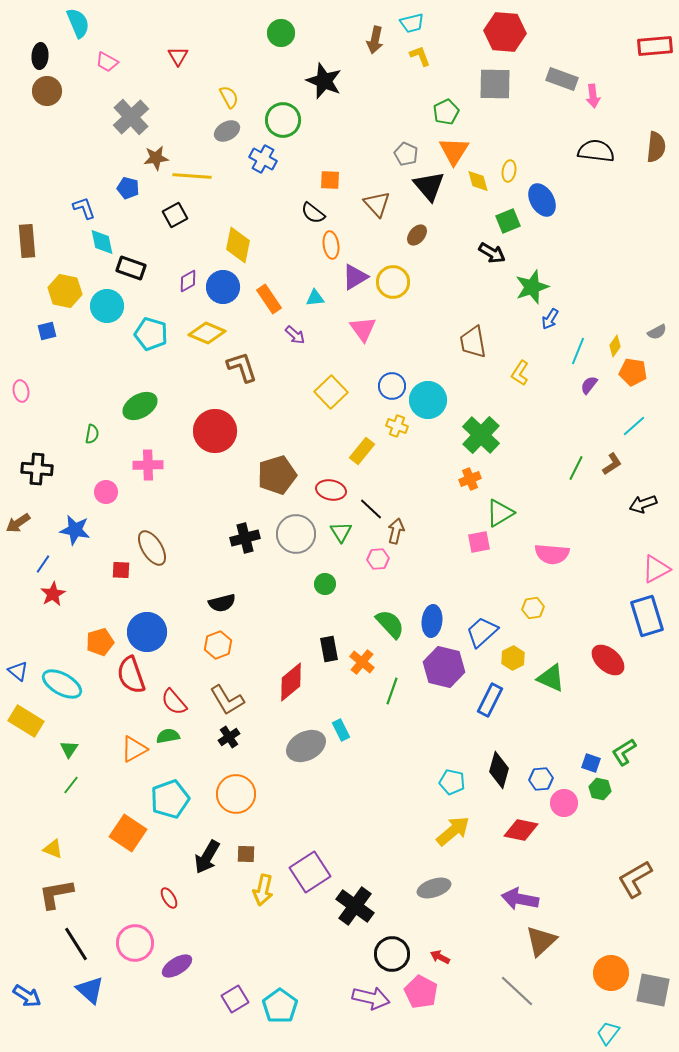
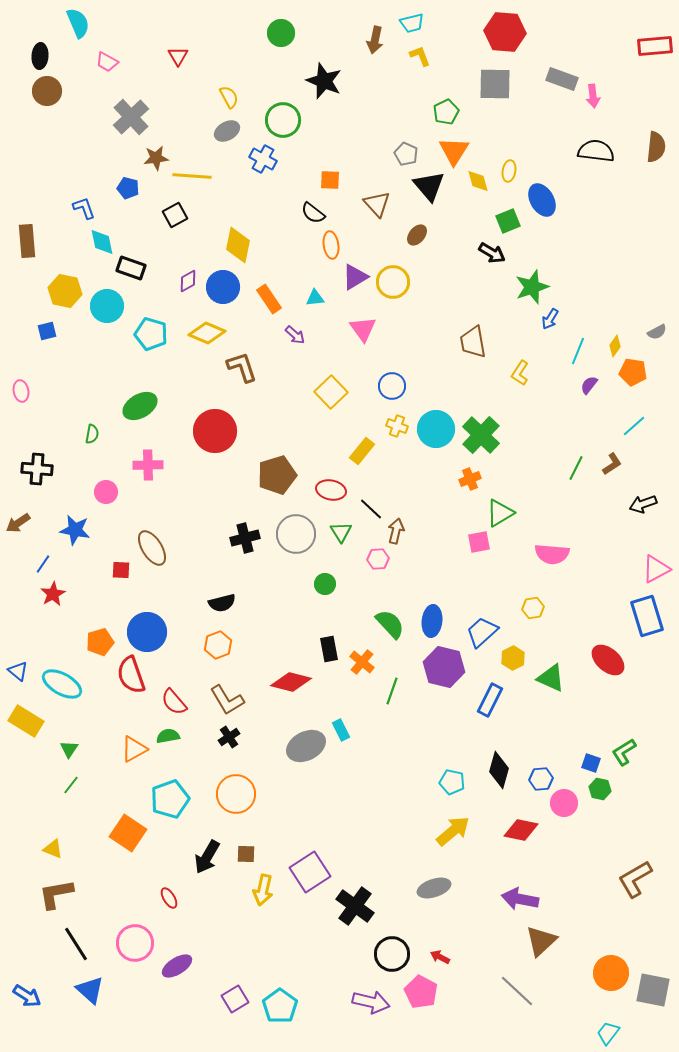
cyan circle at (428, 400): moved 8 px right, 29 px down
red diamond at (291, 682): rotated 54 degrees clockwise
purple arrow at (371, 998): moved 4 px down
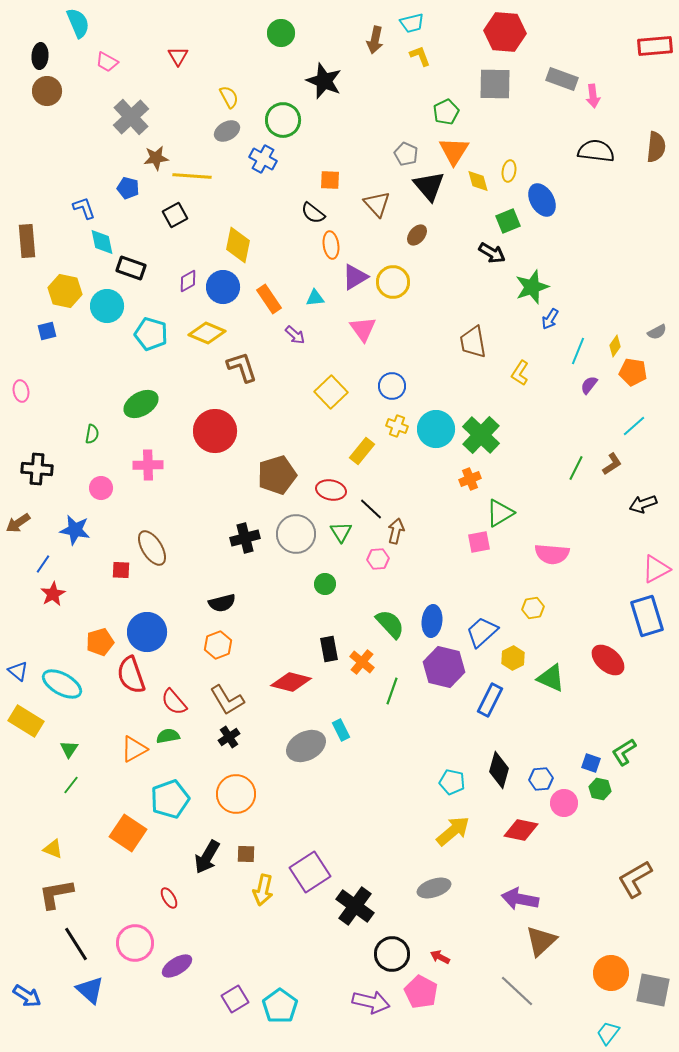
green ellipse at (140, 406): moved 1 px right, 2 px up
pink circle at (106, 492): moved 5 px left, 4 px up
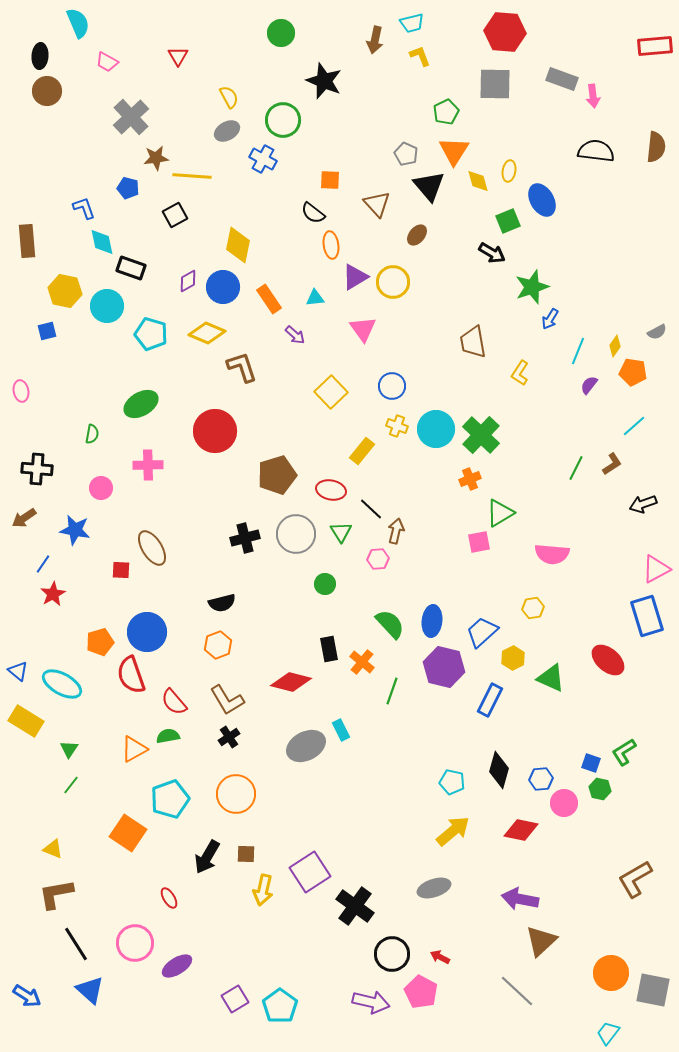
brown arrow at (18, 523): moved 6 px right, 5 px up
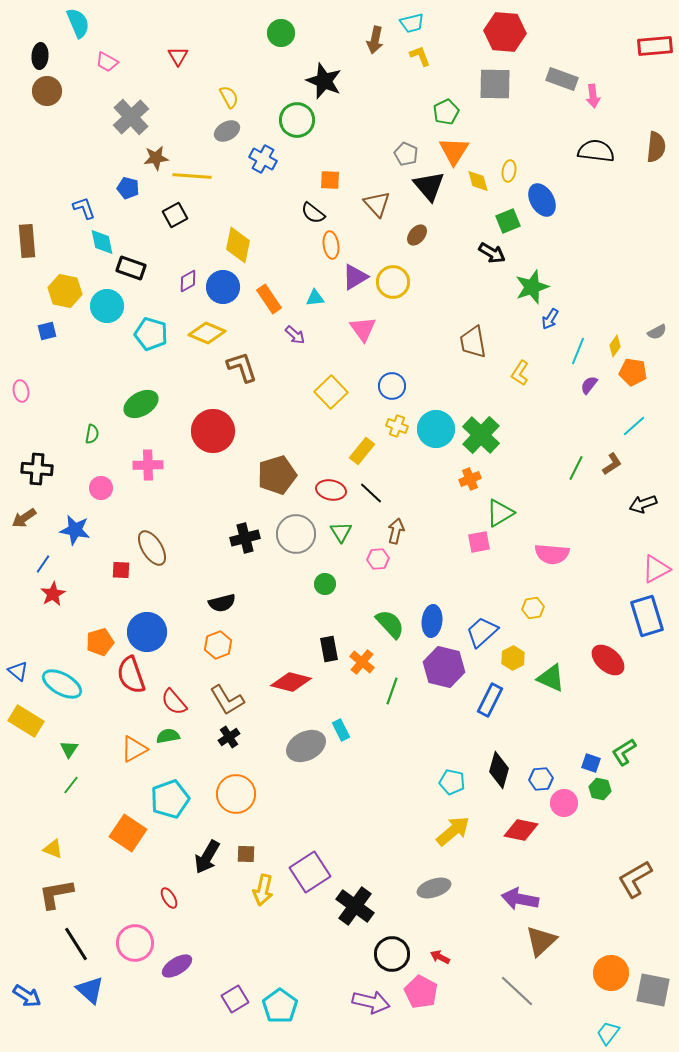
green circle at (283, 120): moved 14 px right
red circle at (215, 431): moved 2 px left
black line at (371, 509): moved 16 px up
